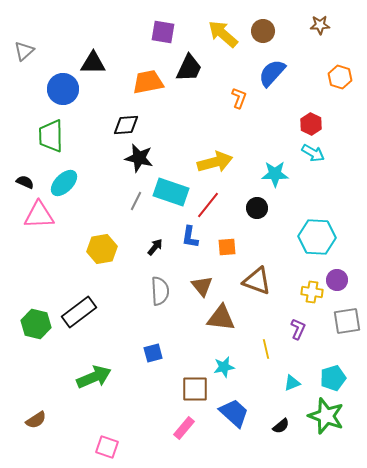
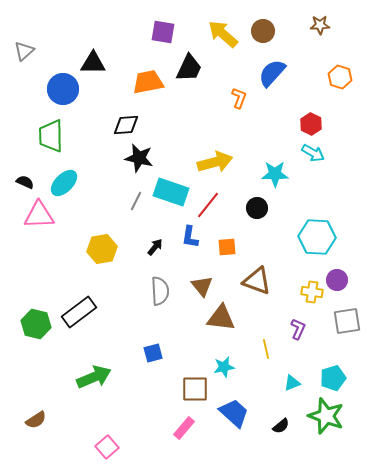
pink square at (107, 447): rotated 30 degrees clockwise
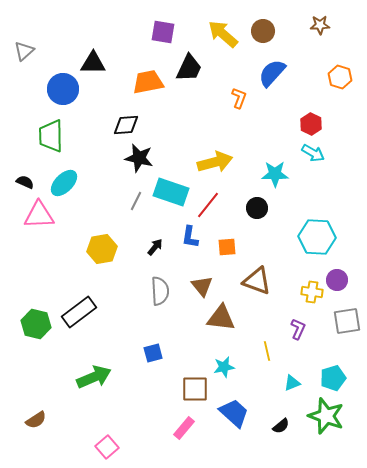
yellow line at (266, 349): moved 1 px right, 2 px down
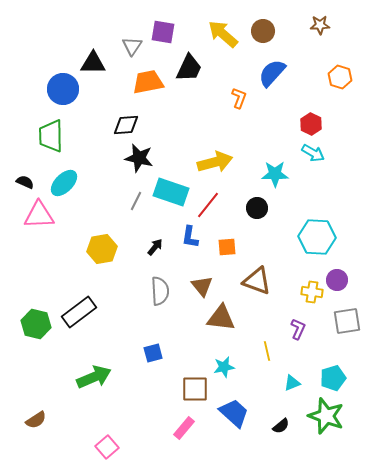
gray triangle at (24, 51): moved 108 px right, 5 px up; rotated 15 degrees counterclockwise
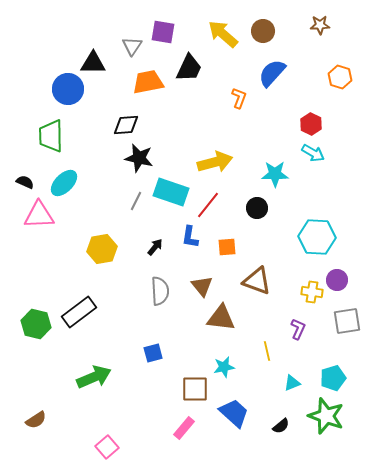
blue circle at (63, 89): moved 5 px right
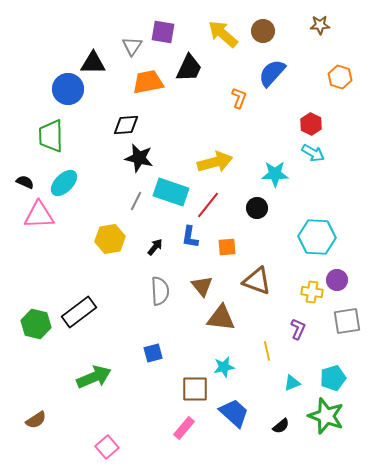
yellow hexagon at (102, 249): moved 8 px right, 10 px up
